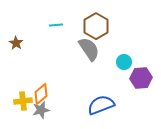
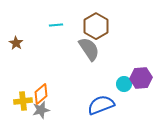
cyan circle: moved 22 px down
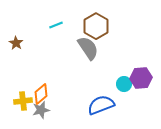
cyan line: rotated 16 degrees counterclockwise
gray semicircle: moved 1 px left, 1 px up
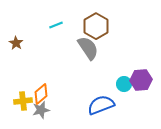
purple hexagon: moved 2 px down
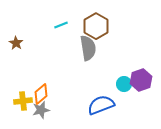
cyan line: moved 5 px right
gray semicircle: rotated 25 degrees clockwise
purple hexagon: rotated 15 degrees counterclockwise
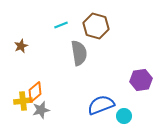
brown hexagon: rotated 15 degrees counterclockwise
brown star: moved 5 px right, 3 px down; rotated 16 degrees clockwise
gray semicircle: moved 9 px left, 5 px down
purple hexagon: rotated 10 degrees clockwise
cyan circle: moved 32 px down
orange diamond: moved 6 px left, 2 px up
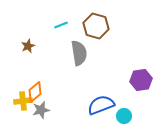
brown star: moved 7 px right
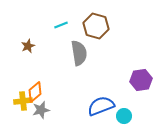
blue semicircle: moved 1 px down
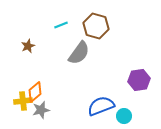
gray semicircle: rotated 45 degrees clockwise
purple hexagon: moved 2 px left
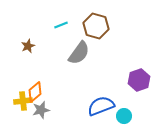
purple hexagon: rotated 10 degrees counterclockwise
